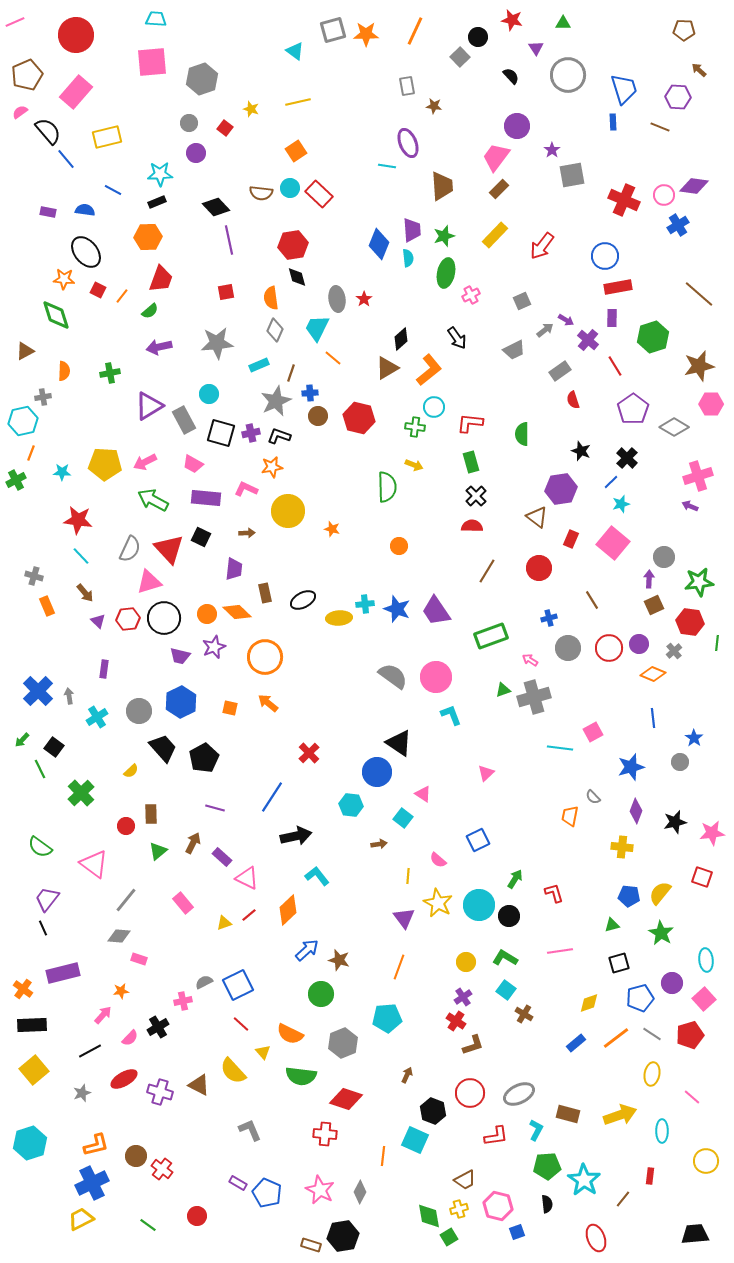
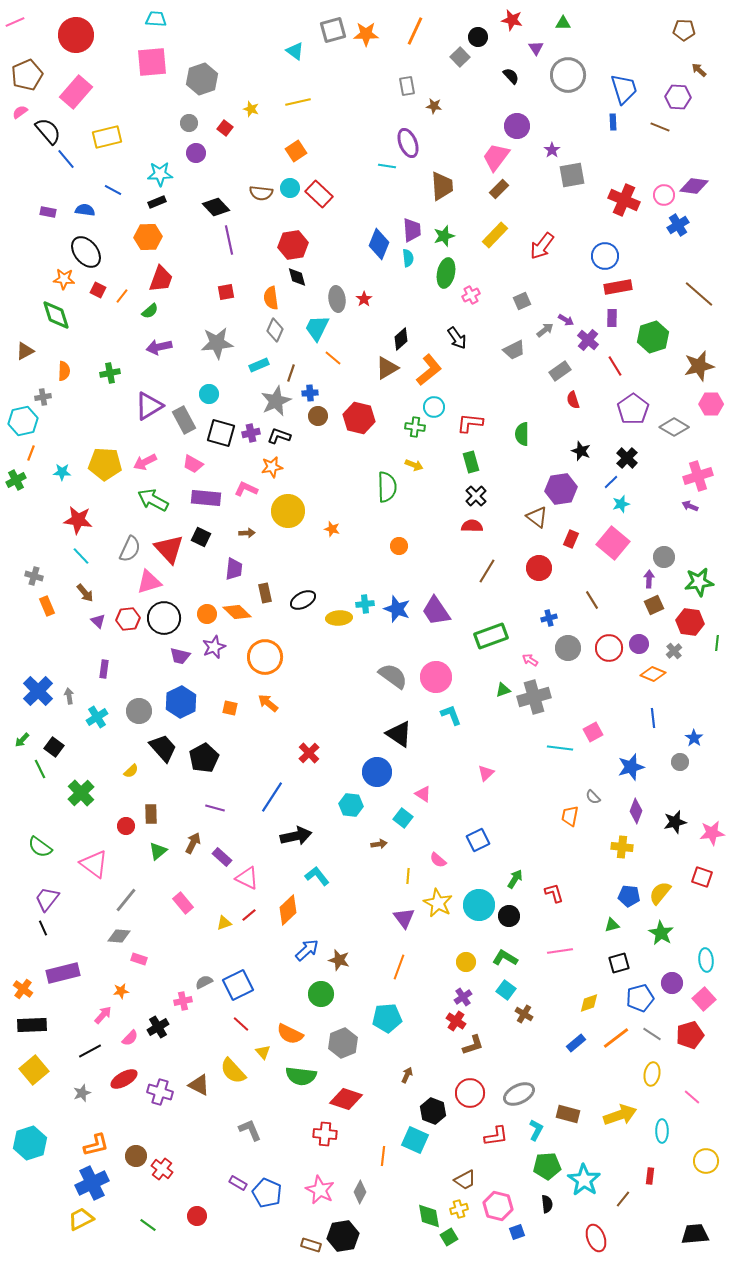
black triangle at (399, 743): moved 9 px up
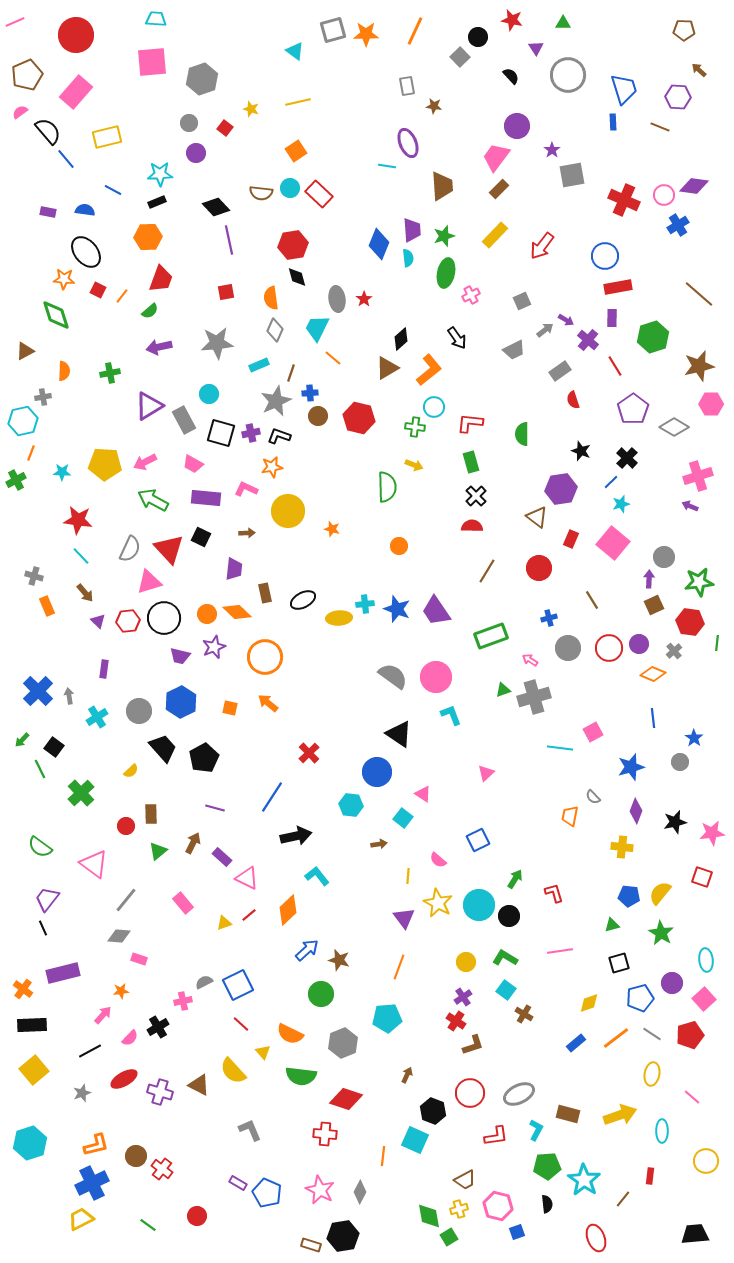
red hexagon at (128, 619): moved 2 px down
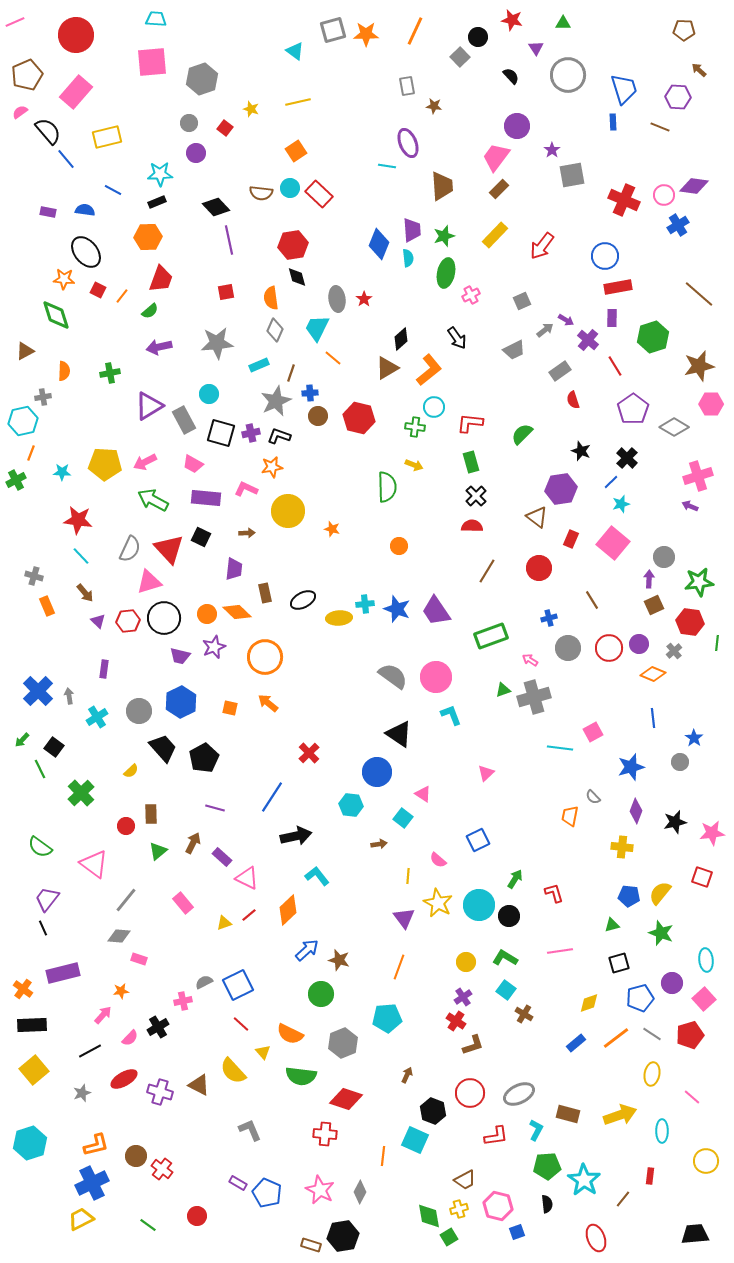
green semicircle at (522, 434): rotated 45 degrees clockwise
green star at (661, 933): rotated 10 degrees counterclockwise
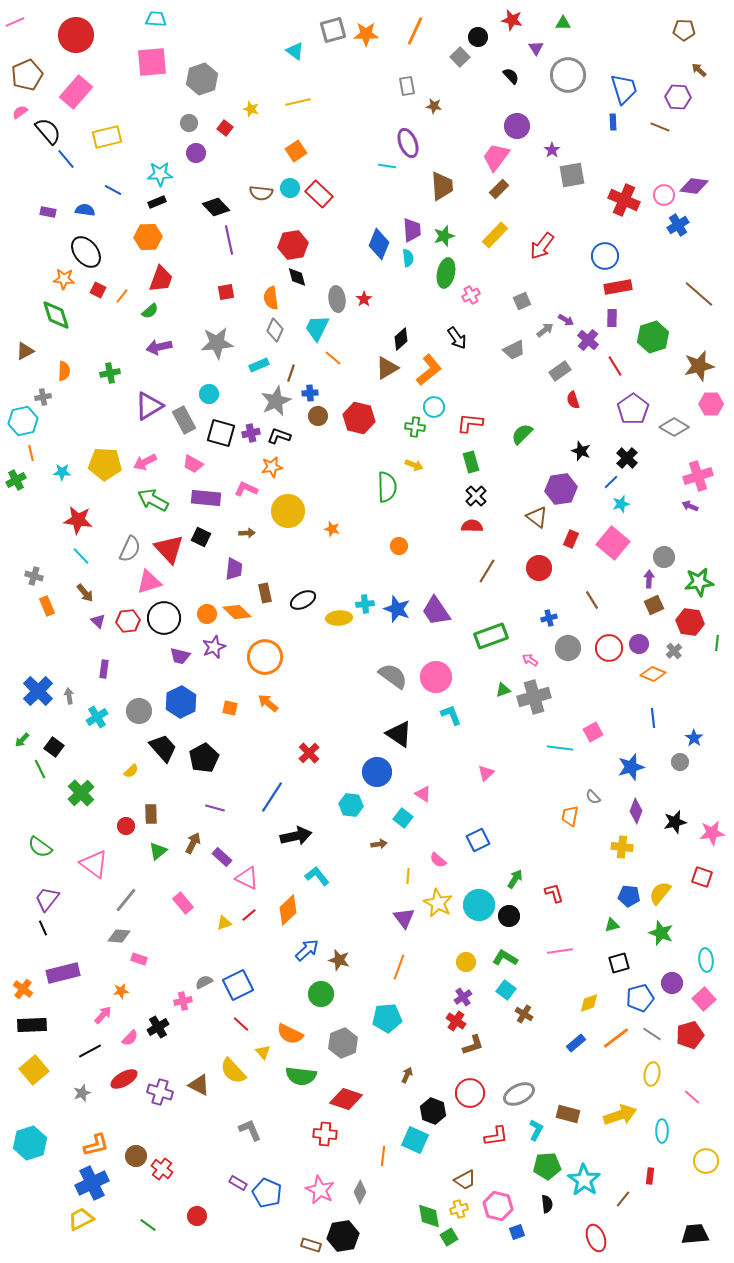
orange line at (31, 453): rotated 35 degrees counterclockwise
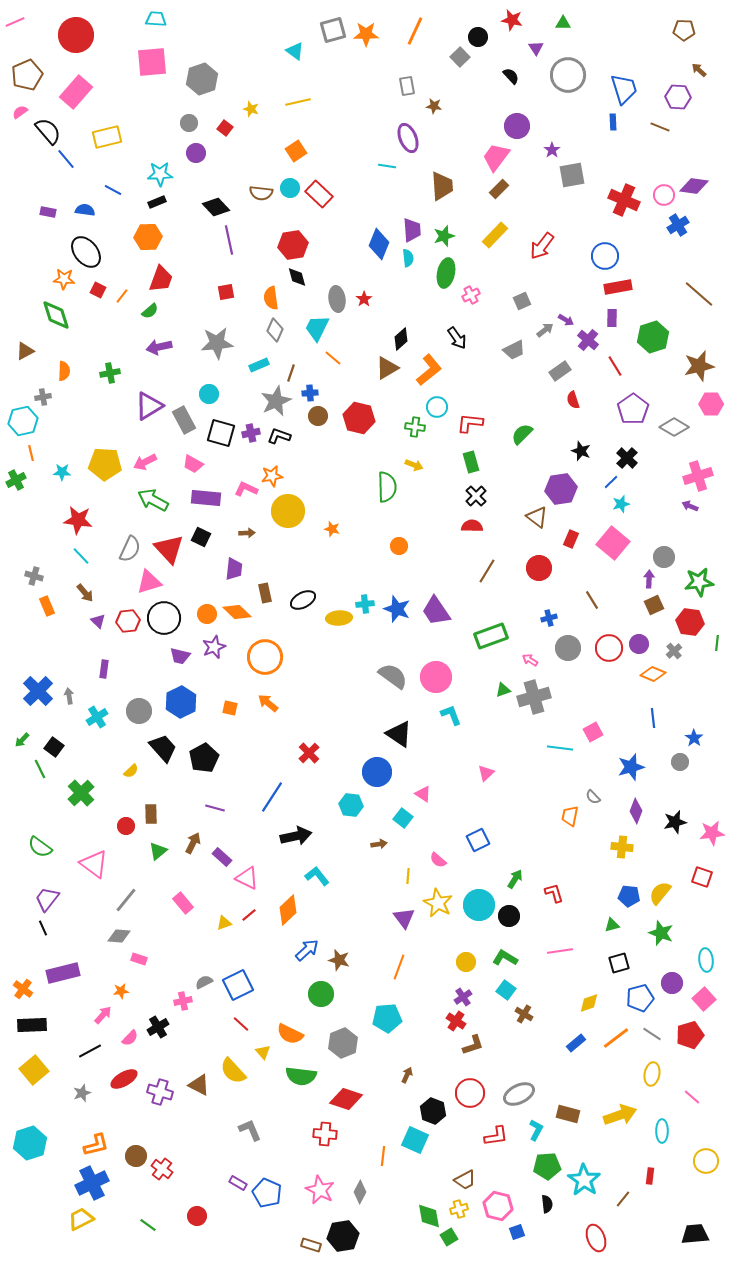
purple ellipse at (408, 143): moved 5 px up
cyan circle at (434, 407): moved 3 px right
orange star at (272, 467): moved 9 px down
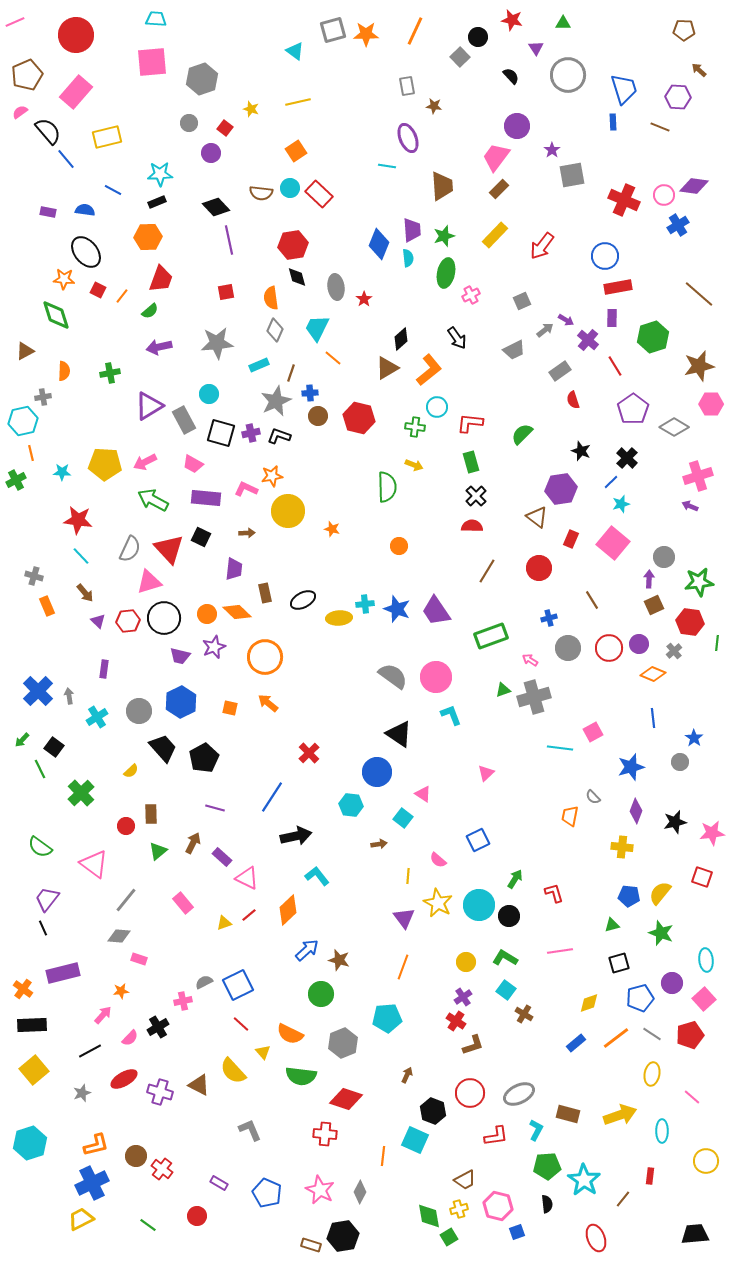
purple circle at (196, 153): moved 15 px right
gray ellipse at (337, 299): moved 1 px left, 12 px up
orange line at (399, 967): moved 4 px right
purple rectangle at (238, 1183): moved 19 px left
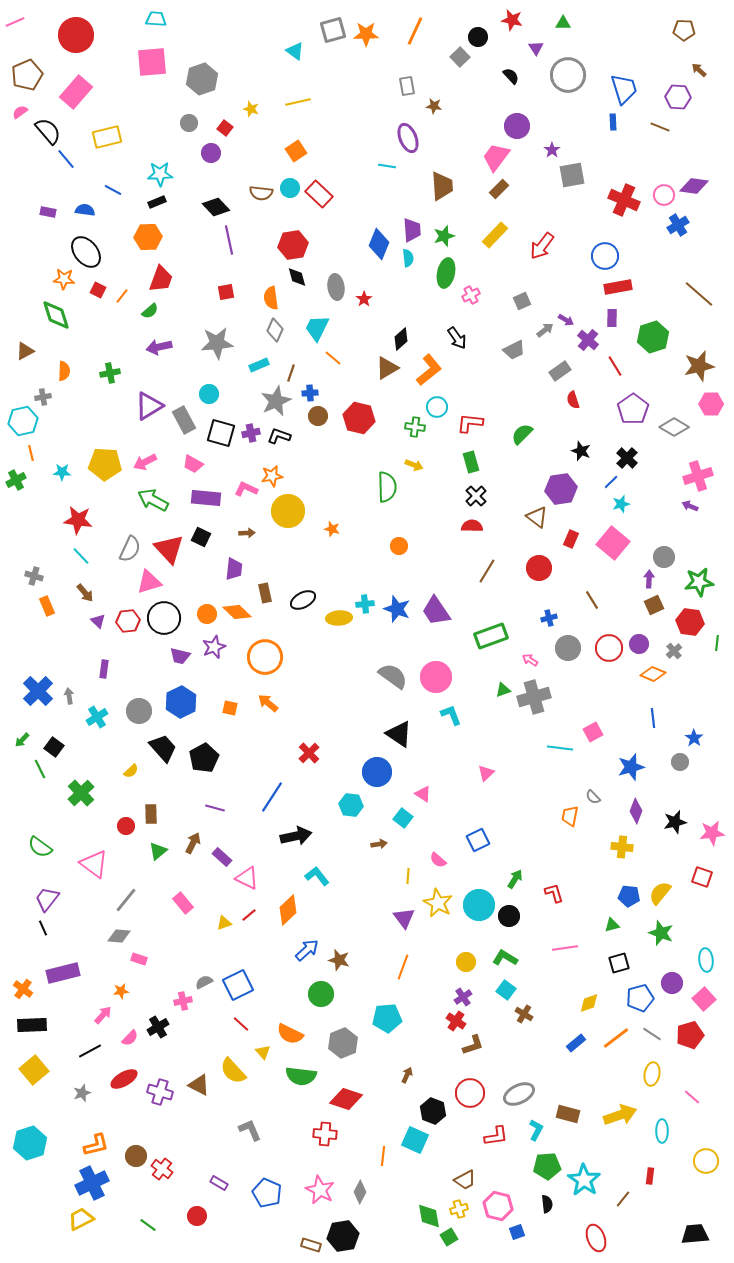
pink line at (560, 951): moved 5 px right, 3 px up
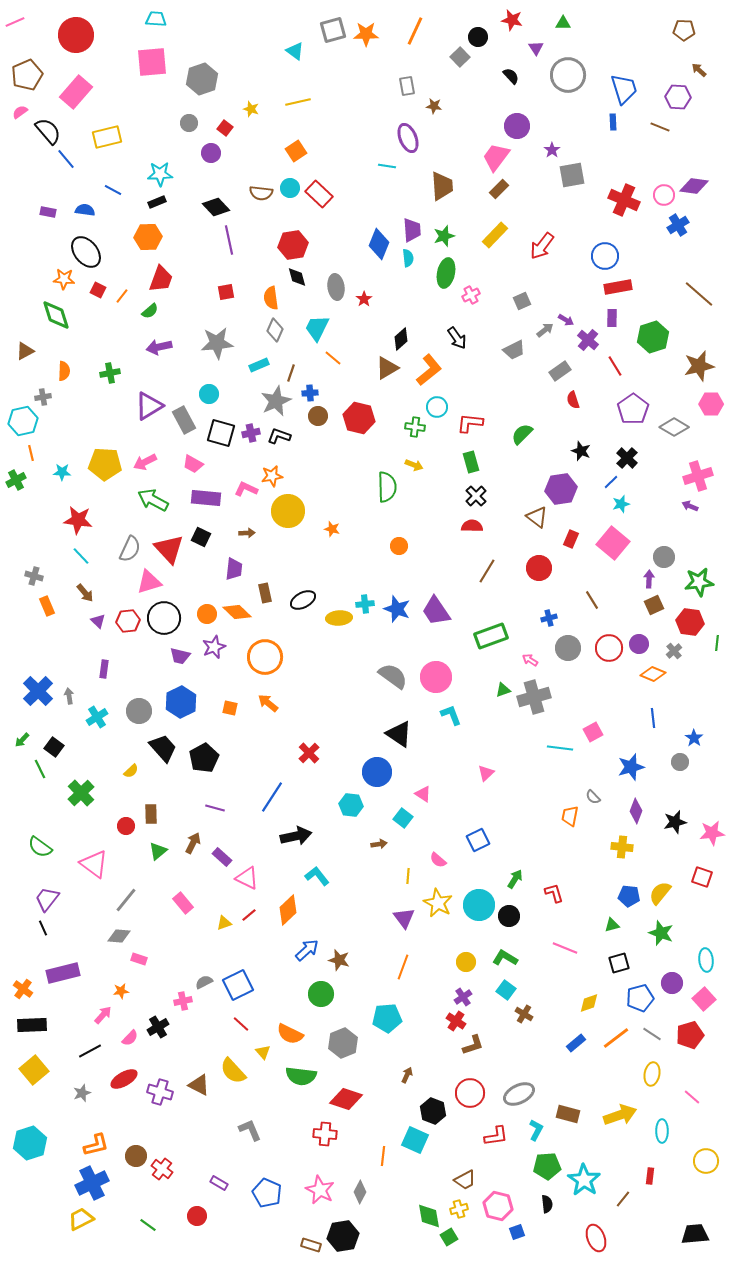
pink line at (565, 948): rotated 30 degrees clockwise
